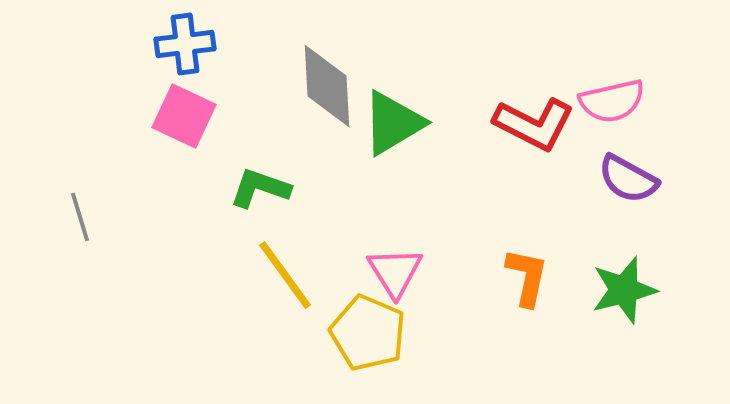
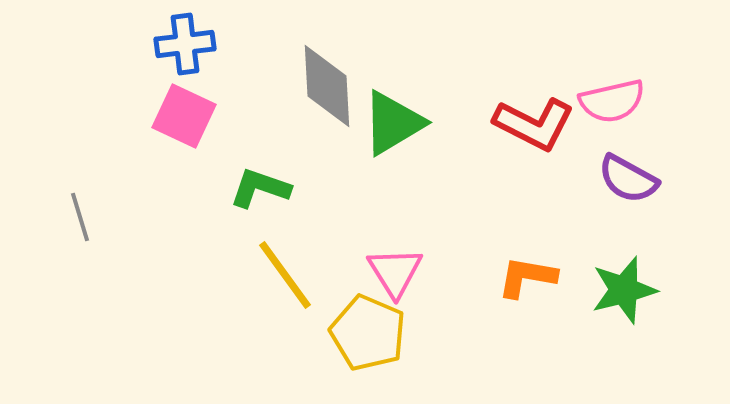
orange L-shape: rotated 92 degrees counterclockwise
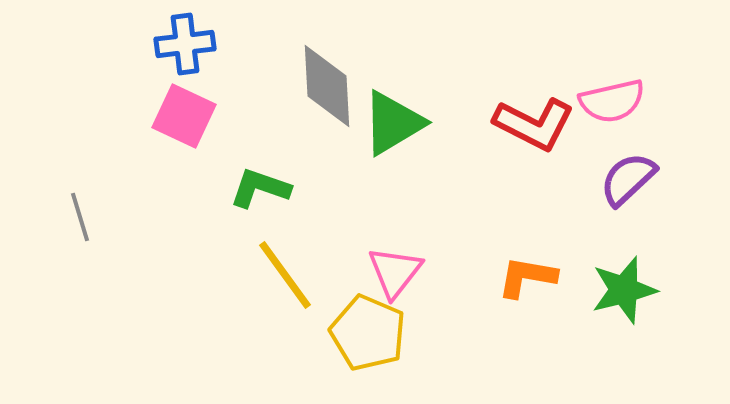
purple semicircle: rotated 108 degrees clockwise
pink triangle: rotated 10 degrees clockwise
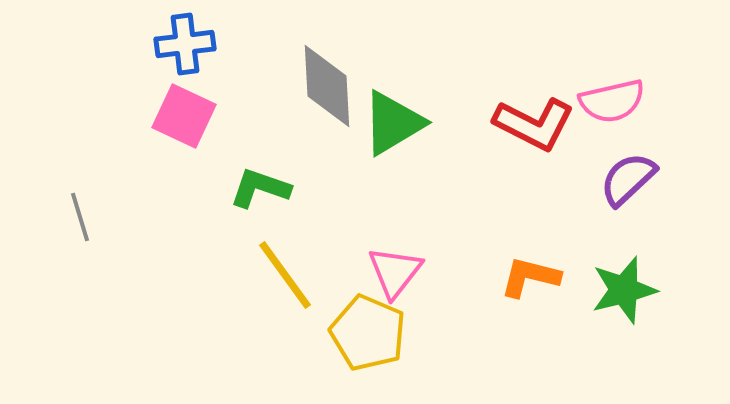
orange L-shape: moved 3 px right; rotated 4 degrees clockwise
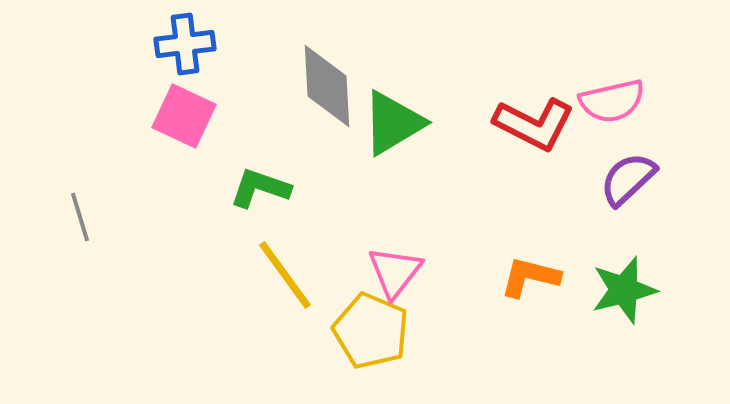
yellow pentagon: moved 3 px right, 2 px up
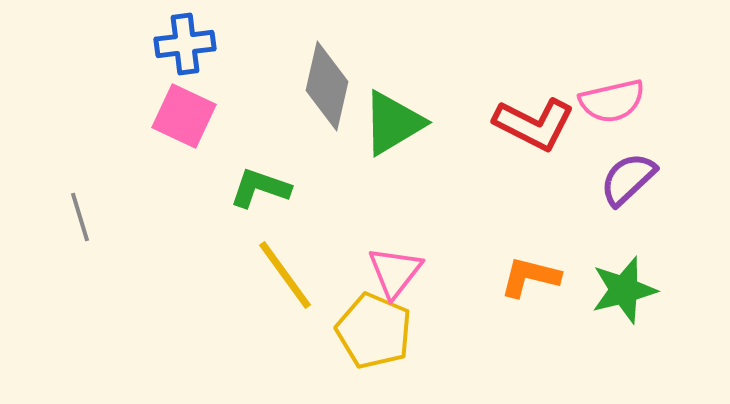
gray diamond: rotated 16 degrees clockwise
yellow pentagon: moved 3 px right
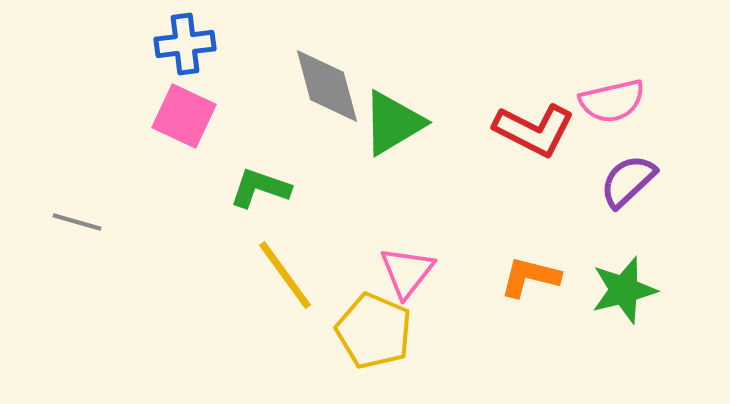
gray diamond: rotated 28 degrees counterclockwise
red L-shape: moved 6 px down
purple semicircle: moved 2 px down
gray line: moved 3 px left, 5 px down; rotated 57 degrees counterclockwise
pink triangle: moved 12 px right
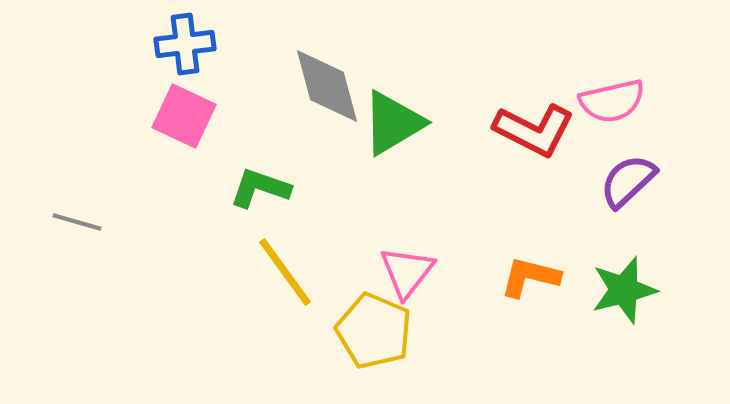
yellow line: moved 3 px up
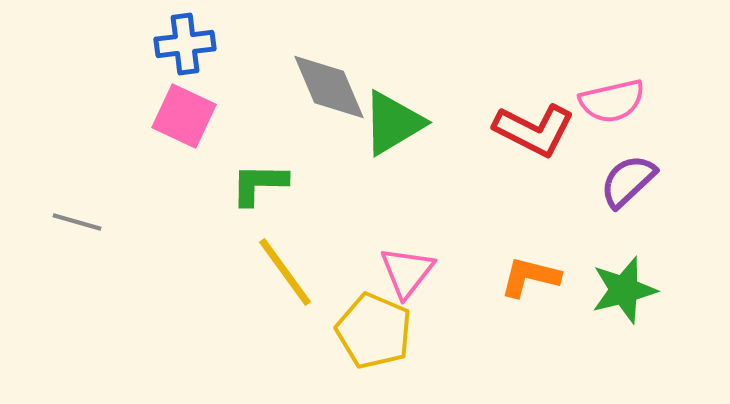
gray diamond: moved 2 px right, 1 px down; rotated 8 degrees counterclockwise
green L-shape: moved 1 px left, 4 px up; rotated 18 degrees counterclockwise
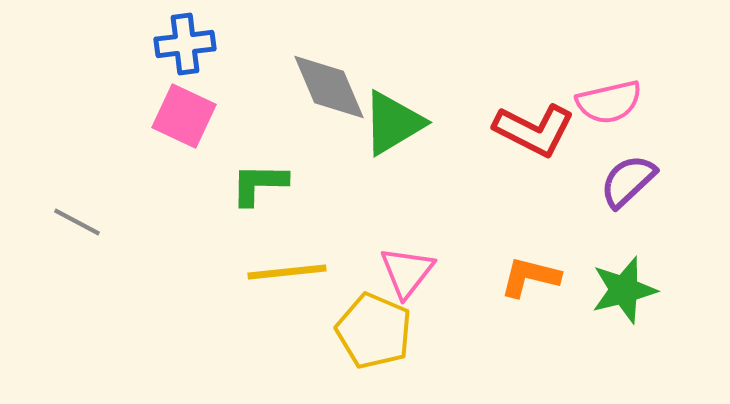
pink semicircle: moved 3 px left, 1 px down
gray line: rotated 12 degrees clockwise
yellow line: moved 2 px right; rotated 60 degrees counterclockwise
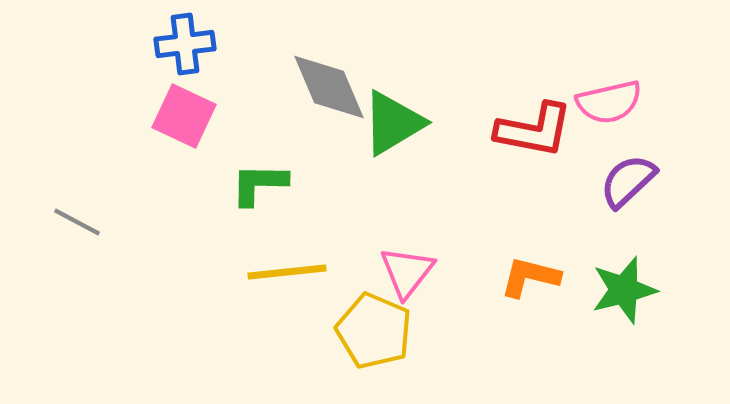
red L-shape: rotated 16 degrees counterclockwise
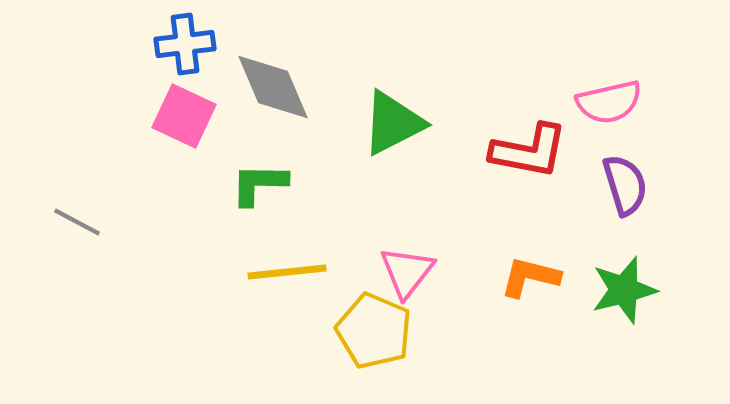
gray diamond: moved 56 px left
green triangle: rotated 4 degrees clockwise
red L-shape: moved 5 px left, 21 px down
purple semicircle: moved 3 px left, 4 px down; rotated 116 degrees clockwise
